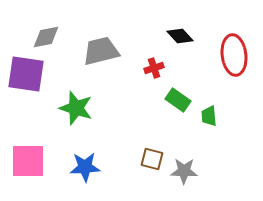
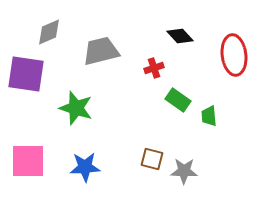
gray diamond: moved 3 px right, 5 px up; rotated 12 degrees counterclockwise
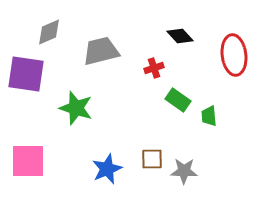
brown square: rotated 15 degrees counterclockwise
blue star: moved 22 px right, 2 px down; rotated 20 degrees counterclockwise
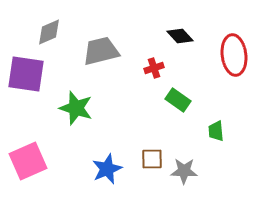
green trapezoid: moved 7 px right, 15 px down
pink square: rotated 24 degrees counterclockwise
